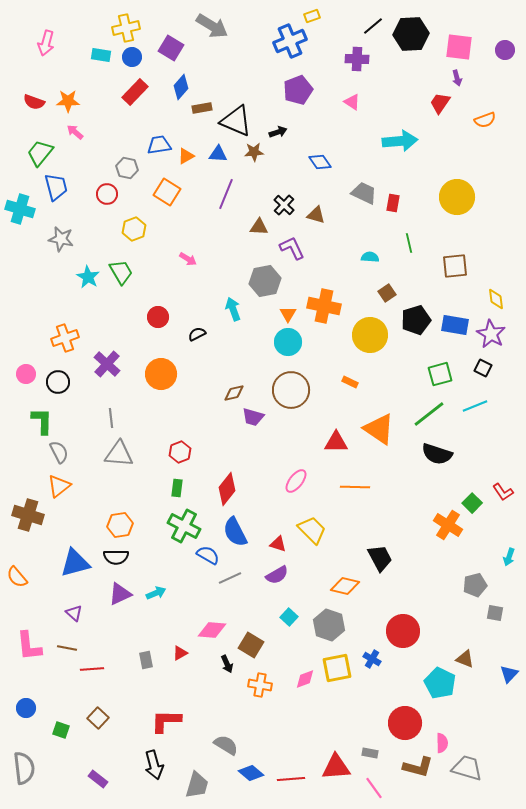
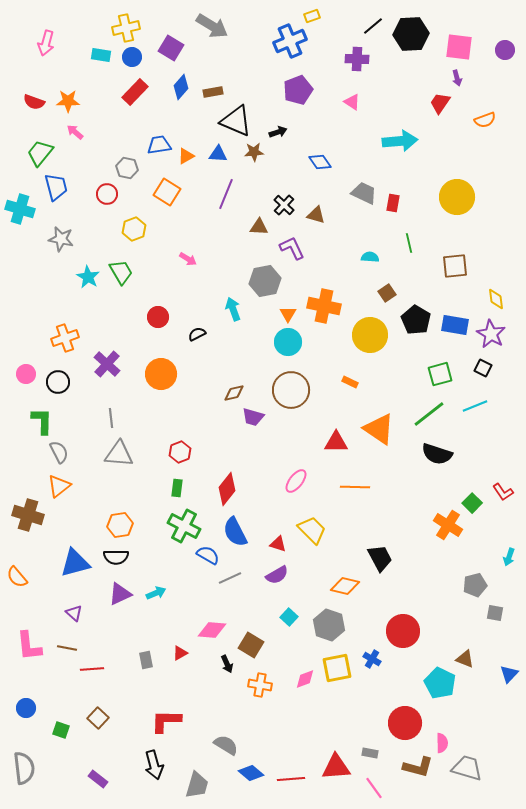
brown rectangle at (202, 108): moved 11 px right, 16 px up
black pentagon at (416, 320): rotated 24 degrees counterclockwise
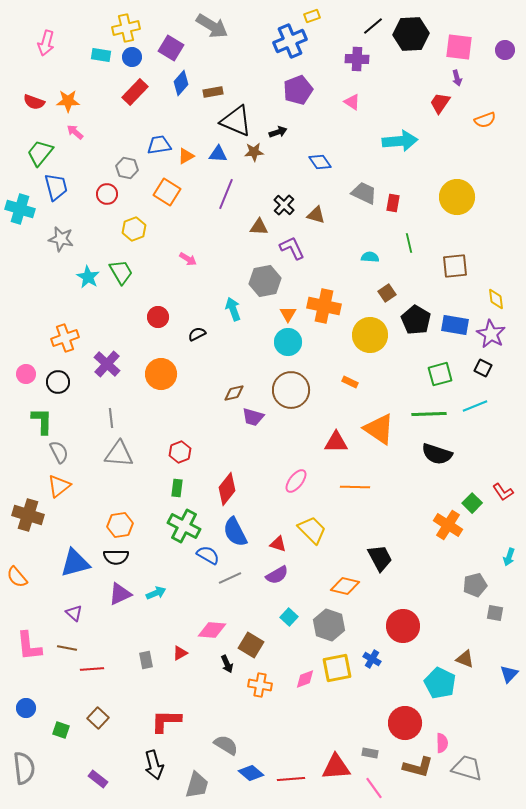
blue diamond at (181, 87): moved 4 px up
green line at (429, 414): rotated 36 degrees clockwise
red circle at (403, 631): moved 5 px up
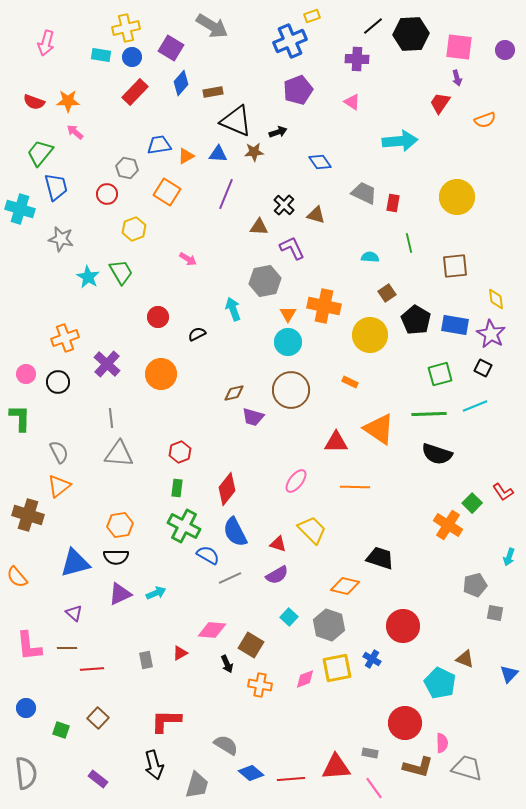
green L-shape at (42, 421): moved 22 px left, 3 px up
black trapezoid at (380, 558): rotated 44 degrees counterclockwise
brown line at (67, 648): rotated 12 degrees counterclockwise
gray semicircle at (24, 768): moved 2 px right, 5 px down
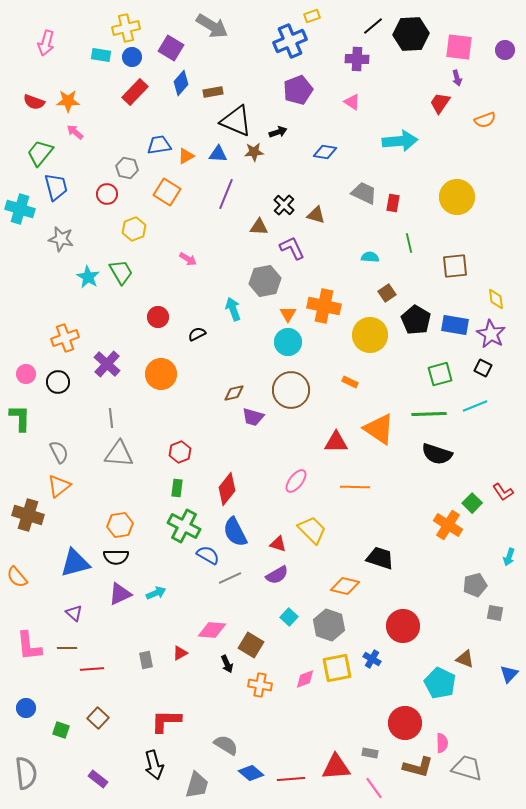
blue diamond at (320, 162): moved 5 px right, 10 px up; rotated 45 degrees counterclockwise
